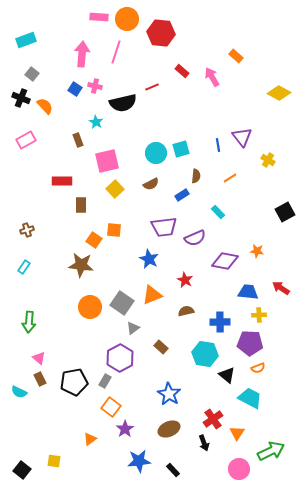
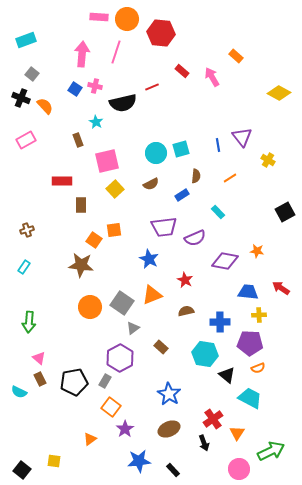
orange square at (114, 230): rotated 14 degrees counterclockwise
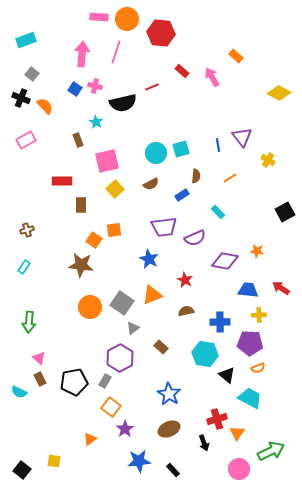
blue trapezoid at (248, 292): moved 2 px up
red cross at (213, 419): moved 4 px right; rotated 18 degrees clockwise
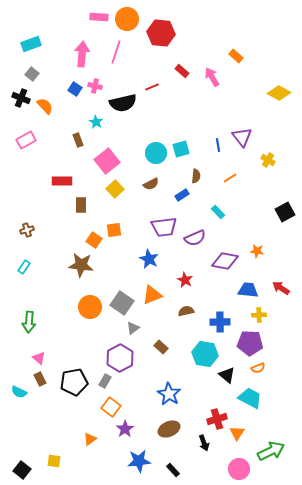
cyan rectangle at (26, 40): moved 5 px right, 4 px down
pink square at (107, 161): rotated 25 degrees counterclockwise
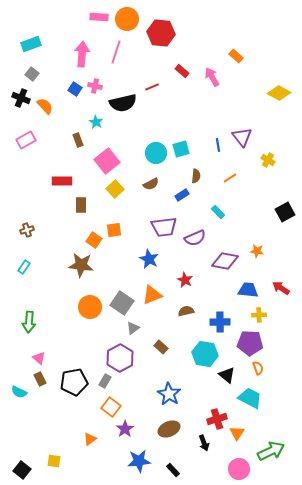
orange semicircle at (258, 368): rotated 88 degrees counterclockwise
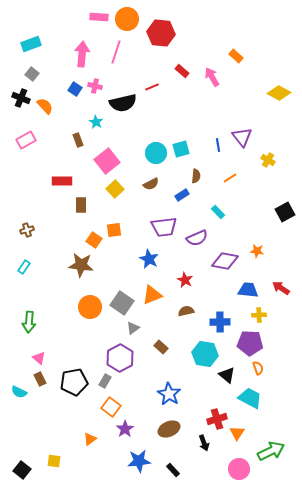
purple semicircle at (195, 238): moved 2 px right
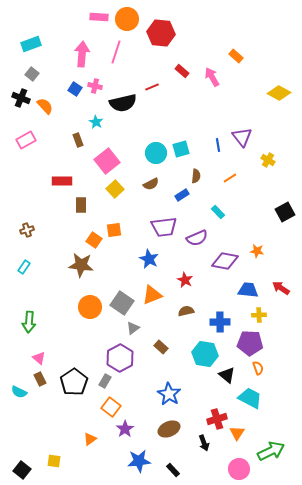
black pentagon at (74, 382): rotated 24 degrees counterclockwise
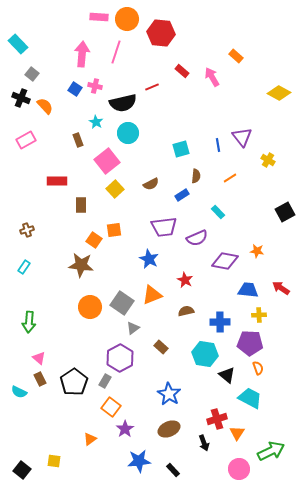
cyan rectangle at (31, 44): moved 13 px left; rotated 66 degrees clockwise
cyan circle at (156, 153): moved 28 px left, 20 px up
red rectangle at (62, 181): moved 5 px left
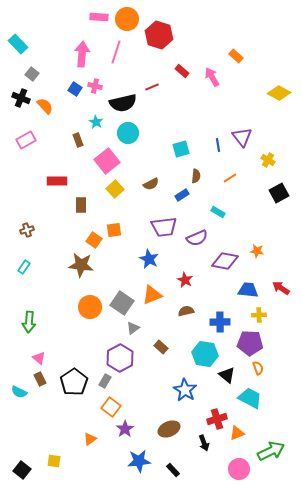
red hexagon at (161, 33): moved 2 px left, 2 px down; rotated 12 degrees clockwise
cyan rectangle at (218, 212): rotated 16 degrees counterclockwise
black square at (285, 212): moved 6 px left, 19 px up
blue star at (169, 394): moved 16 px right, 4 px up
orange triangle at (237, 433): rotated 35 degrees clockwise
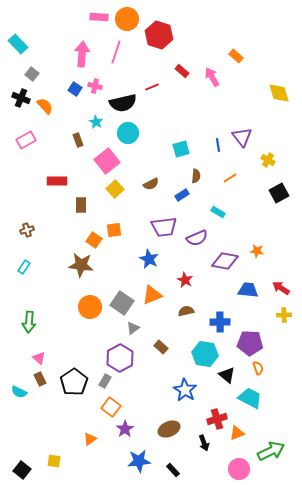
yellow diamond at (279, 93): rotated 45 degrees clockwise
yellow cross at (259, 315): moved 25 px right
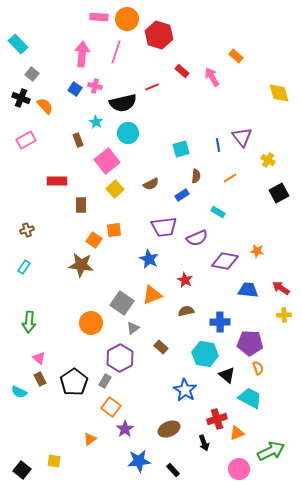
orange circle at (90, 307): moved 1 px right, 16 px down
